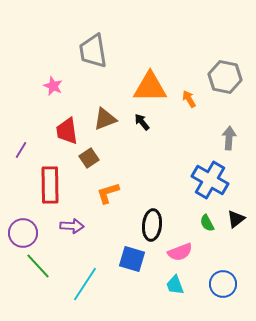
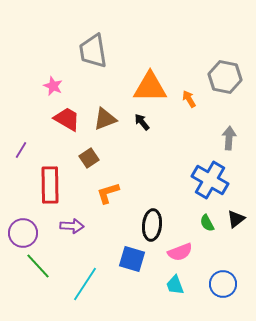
red trapezoid: moved 12 px up; rotated 128 degrees clockwise
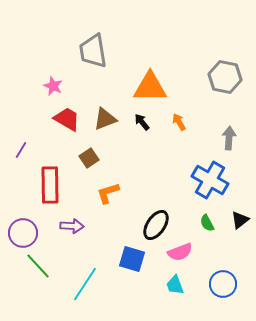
orange arrow: moved 10 px left, 23 px down
black triangle: moved 4 px right, 1 px down
black ellipse: moved 4 px right; rotated 28 degrees clockwise
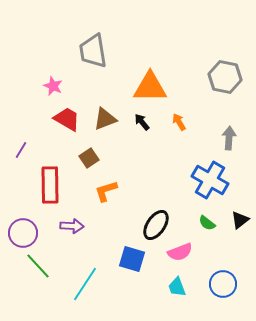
orange L-shape: moved 2 px left, 2 px up
green semicircle: rotated 24 degrees counterclockwise
cyan trapezoid: moved 2 px right, 2 px down
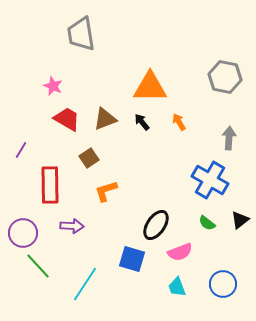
gray trapezoid: moved 12 px left, 17 px up
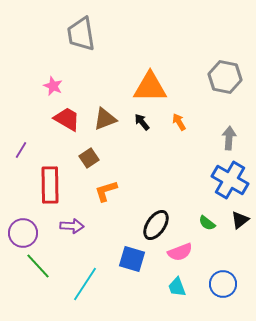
blue cross: moved 20 px right
